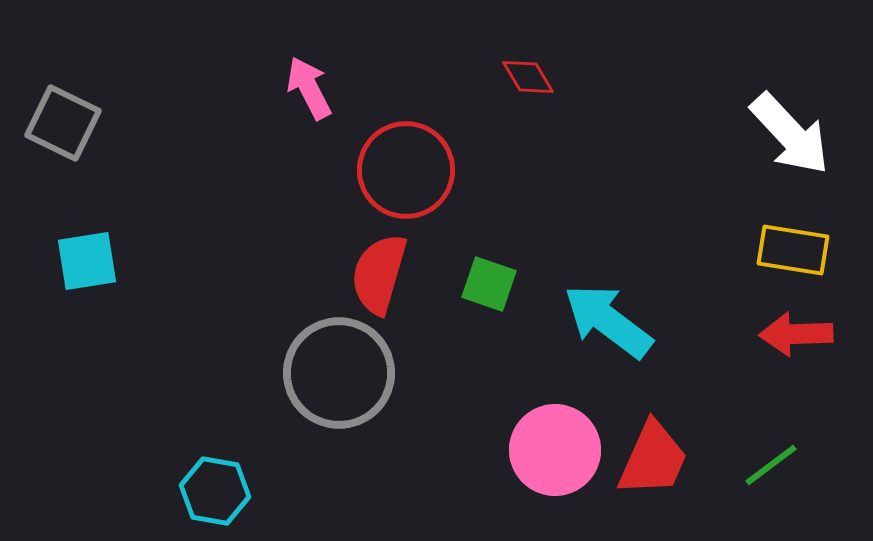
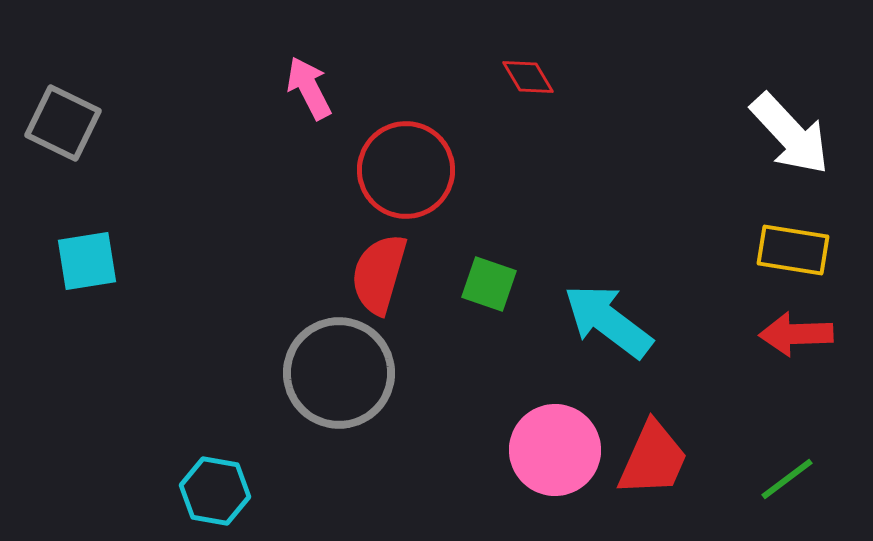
green line: moved 16 px right, 14 px down
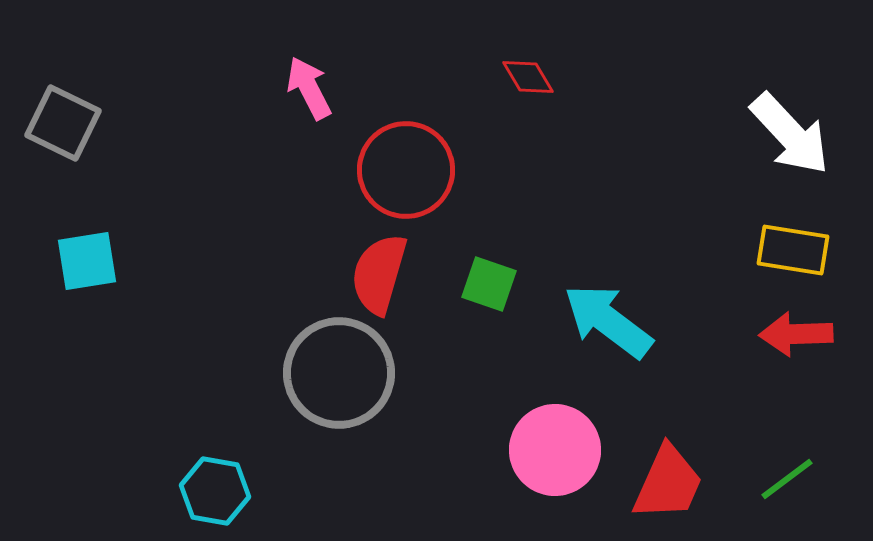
red trapezoid: moved 15 px right, 24 px down
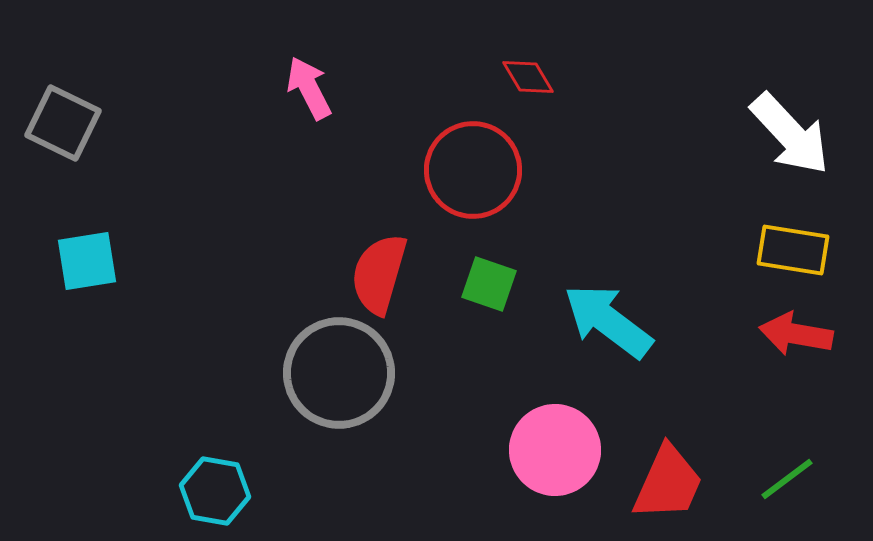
red circle: moved 67 px right
red arrow: rotated 12 degrees clockwise
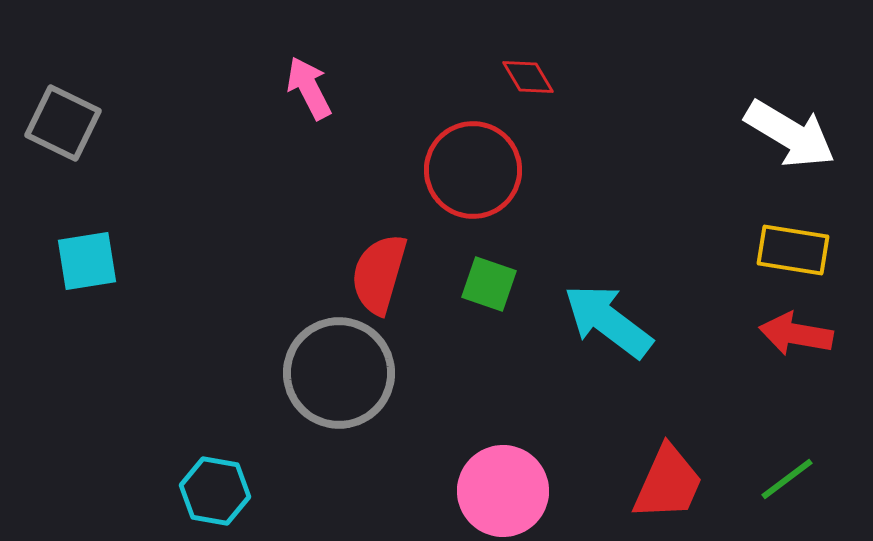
white arrow: rotated 16 degrees counterclockwise
pink circle: moved 52 px left, 41 px down
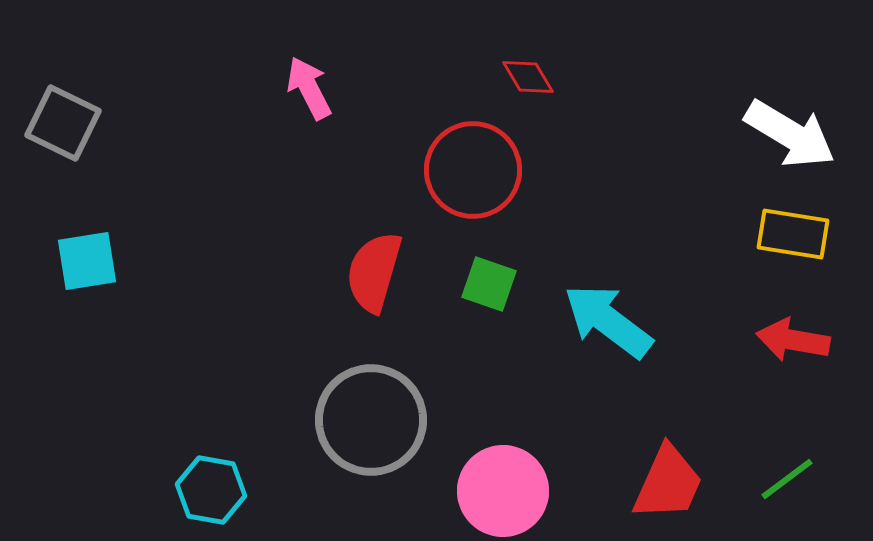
yellow rectangle: moved 16 px up
red semicircle: moved 5 px left, 2 px up
red arrow: moved 3 px left, 6 px down
gray circle: moved 32 px right, 47 px down
cyan hexagon: moved 4 px left, 1 px up
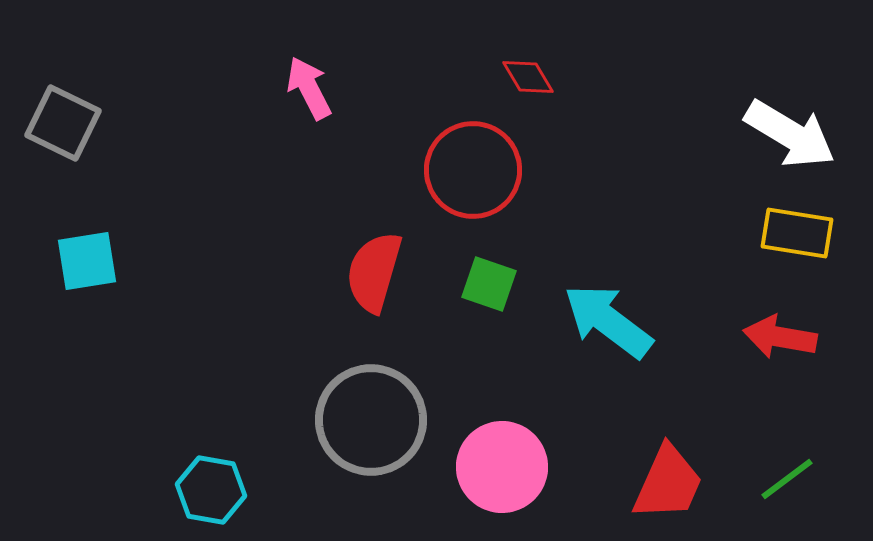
yellow rectangle: moved 4 px right, 1 px up
red arrow: moved 13 px left, 3 px up
pink circle: moved 1 px left, 24 px up
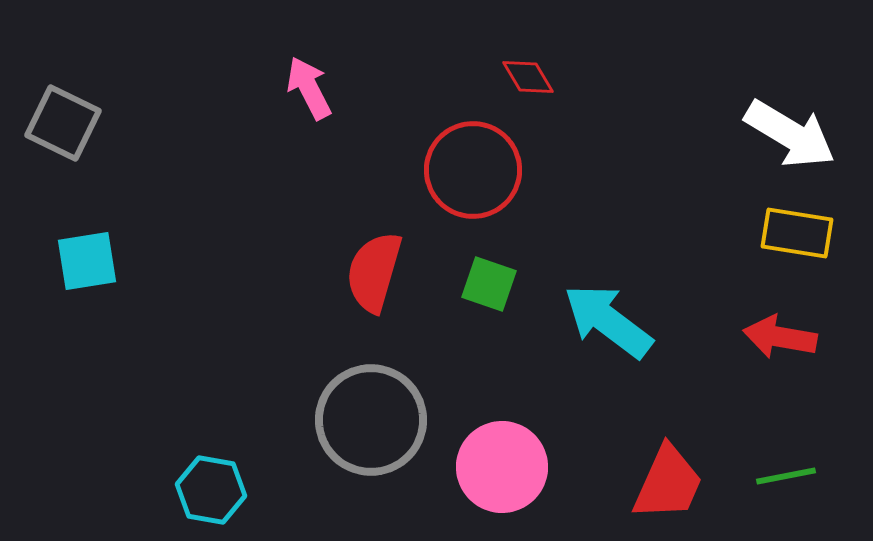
green line: moved 1 px left, 3 px up; rotated 26 degrees clockwise
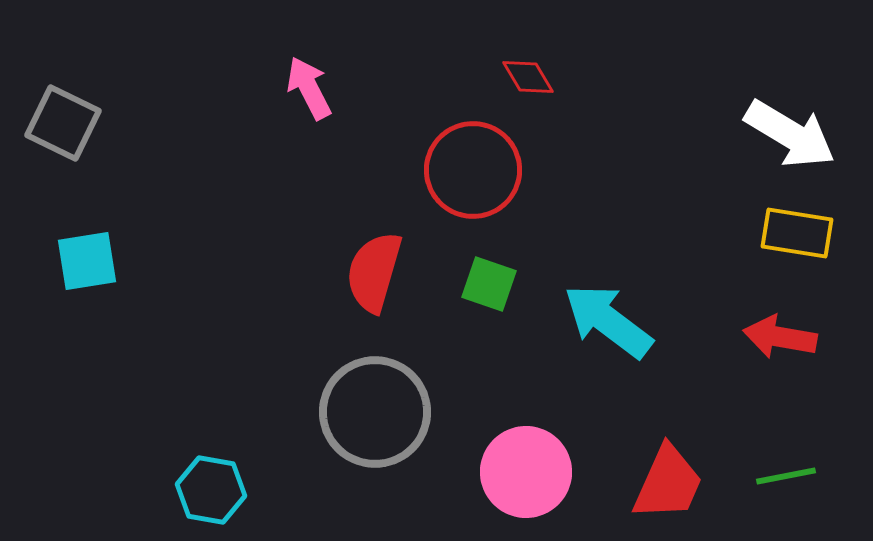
gray circle: moved 4 px right, 8 px up
pink circle: moved 24 px right, 5 px down
